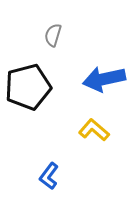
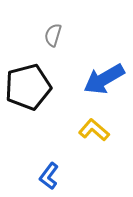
blue arrow: rotated 18 degrees counterclockwise
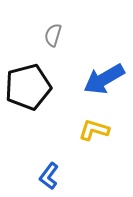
yellow L-shape: rotated 24 degrees counterclockwise
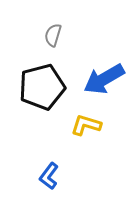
black pentagon: moved 14 px right
yellow L-shape: moved 8 px left, 5 px up
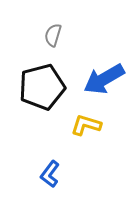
blue L-shape: moved 1 px right, 2 px up
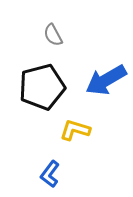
gray semicircle: rotated 45 degrees counterclockwise
blue arrow: moved 2 px right, 1 px down
yellow L-shape: moved 11 px left, 5 px down
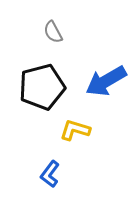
gray semicircle: moved 3 px up
blue arrow: moved 1 px down
